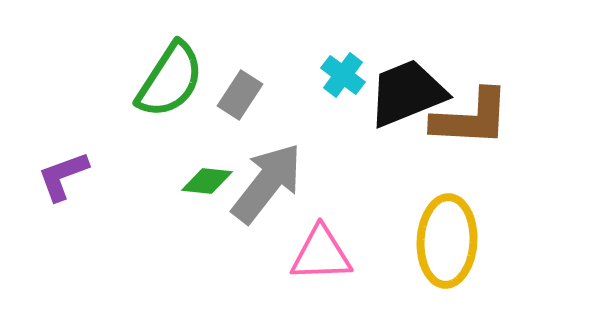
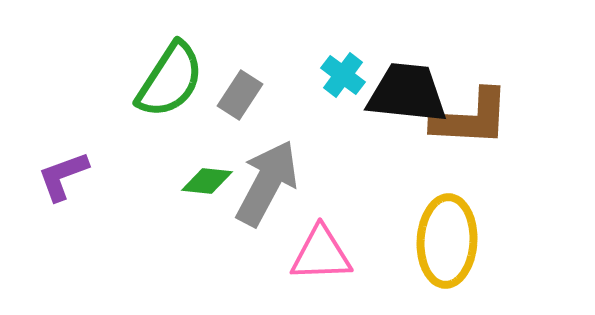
black trapezoid: rotated 28 degrees clockwise
gray arrow: rotated 10 degrees counterclockwise
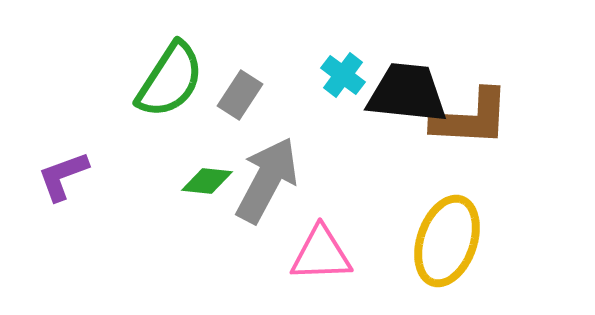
gray arrow: moved 3 px up
yellow ellipse: rotated 16 degrees clockwise
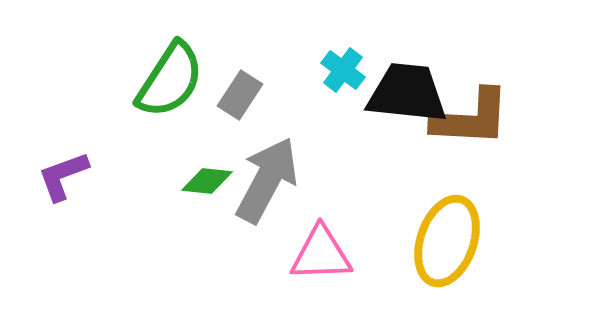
cyan cross: moved 5 px up
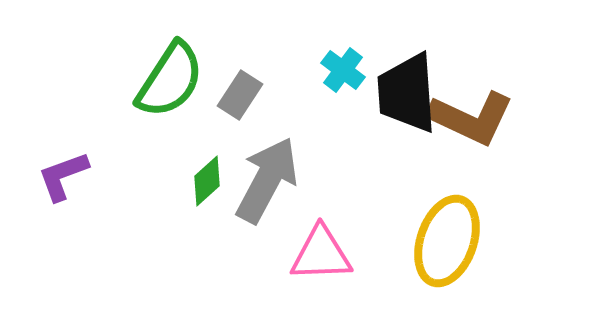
black trapezoid: rotated 100 degrees counterclockwise
brown L-shape: rotated 22 degrees clockwise
green diamond: rotated 48 degrees counterclockwise
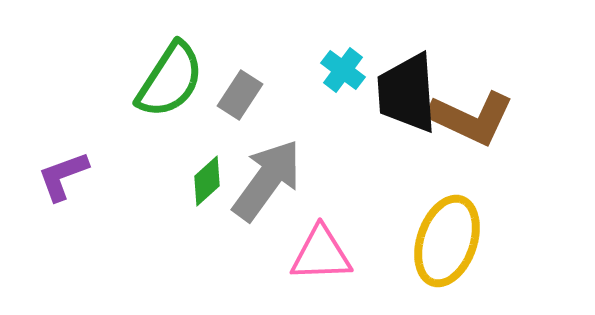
gray arrow: rotated 8 degrees clockwise
